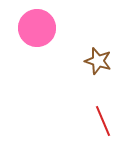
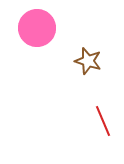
brown star: moved 10 px left
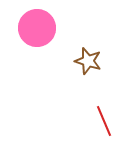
red line: moved 1 px right
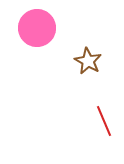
brown star: rotated 12 degrees clockwise
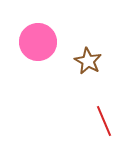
pink circle: moved 1 px right, 14 px down
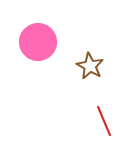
brown star: moved 2 px right, 5 px down
